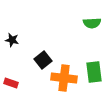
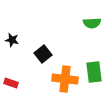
black square: moved 6 px up
orange cross: moved 1 px right, 1 px down
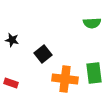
green rectangle: moved 1 px down
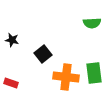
orange cross: moved 1 px right, 2 px up
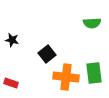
black square: moved 4 px right
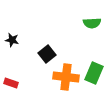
green rectangle: rotated 30 degrees clockwise
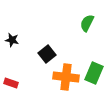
green semicircle: moved 5 px left; rotated 120 degrees clockwise
